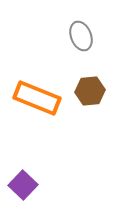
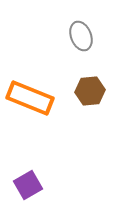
orange rectangle: moved 7 px left
purple square: moved 5 px right; rotated 16 degrees clockwise
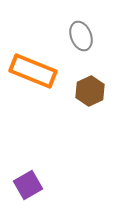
brown hexagon: rotated 20 degrees counterclockwise
orange rectangle: moved 3 px right, 27 px up
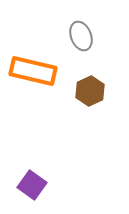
orange rectangle: rotated 9 degrees counterclockwise
purple square: moved 4 px right; rotated 24 degrees counterclockwise
